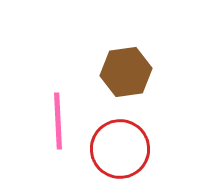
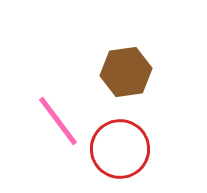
pink line: rotated 34 degrees counterclockwise
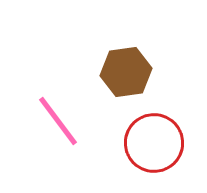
red circle: moved 34 px right, 6 px up
